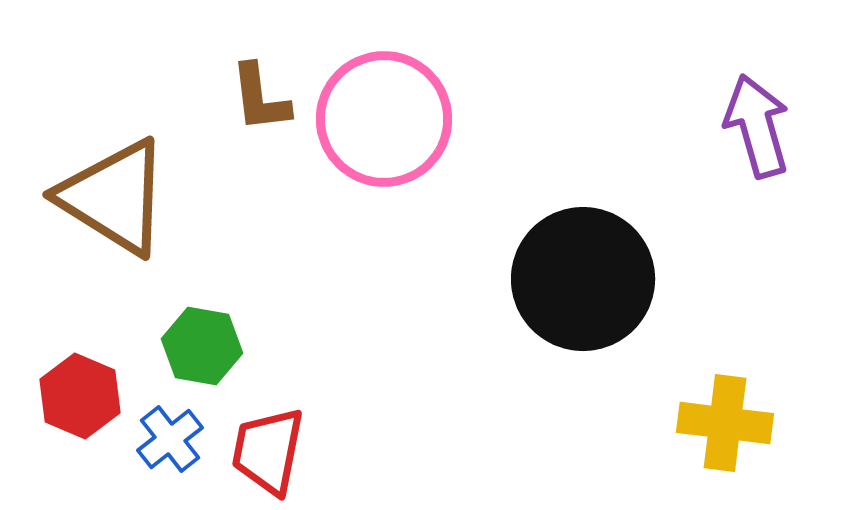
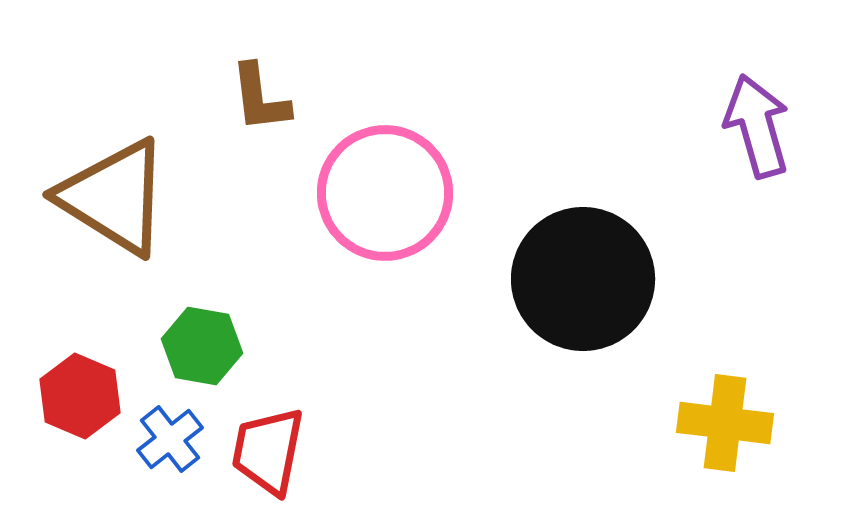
pink circle: moved 1 px right, 74 px down
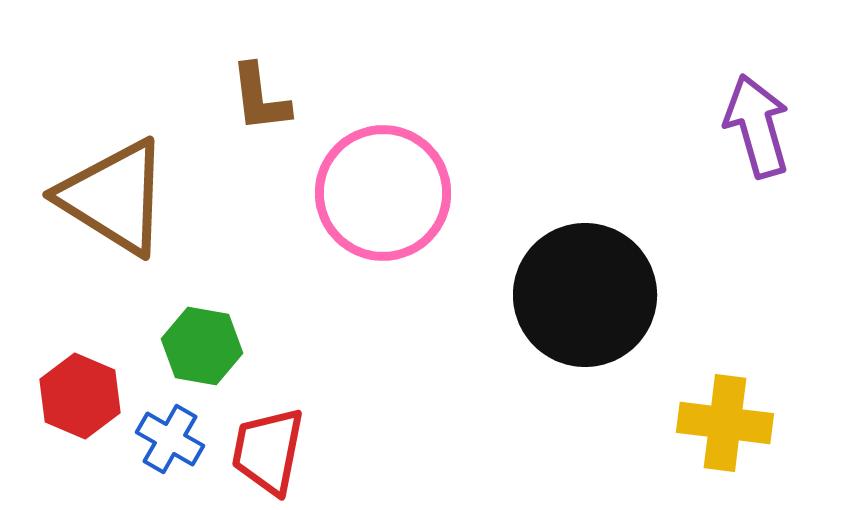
pink circle: moved 2 px left
black circle: moved 2 px right, 16 px down
blue cross: rotated 22 degrees counterclockwise
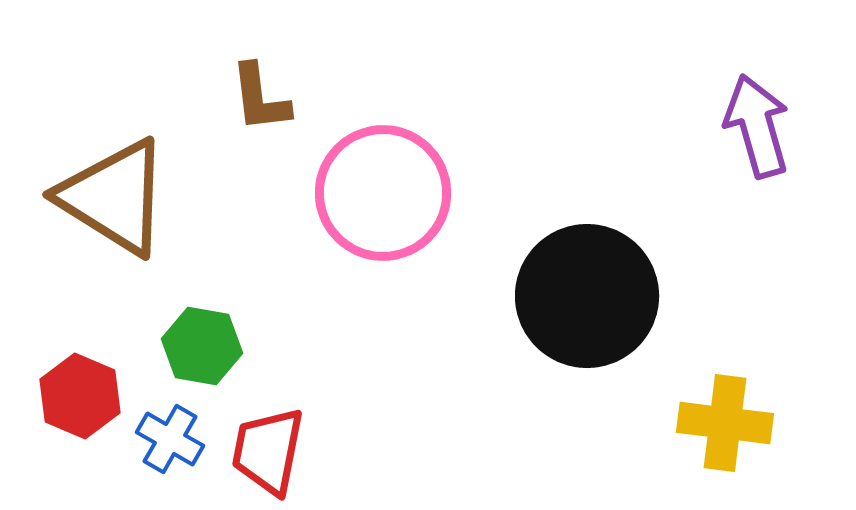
black circle: moved 2 px right, 1 px down
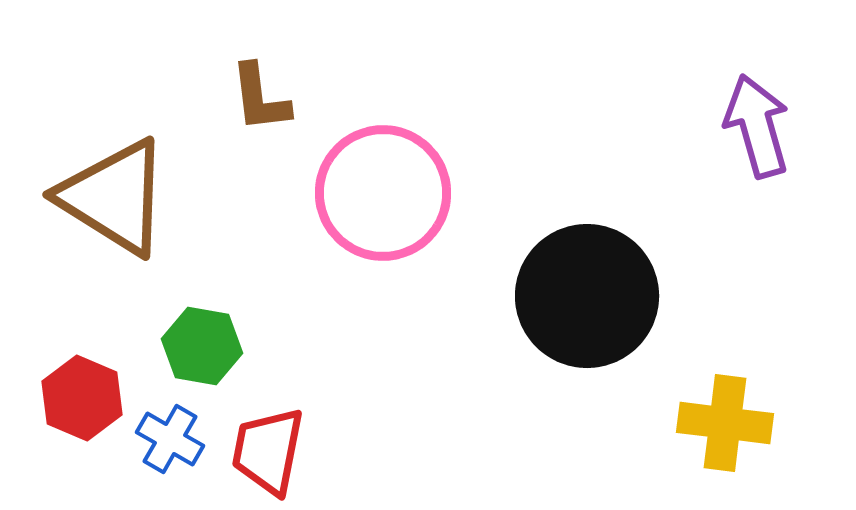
red hexagon: moved 2 px right, 2 px down
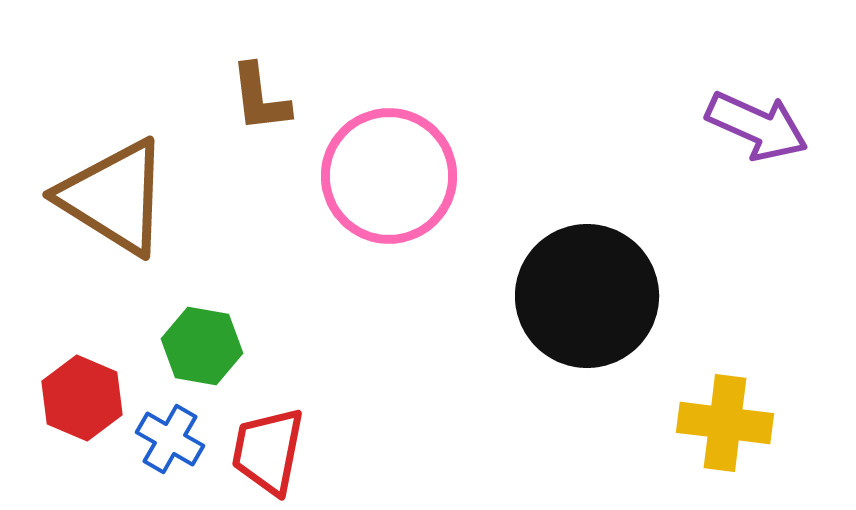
purple arrow: rotated 130 degrees clockwise
pink circle: moved 6 px right, 17 px up
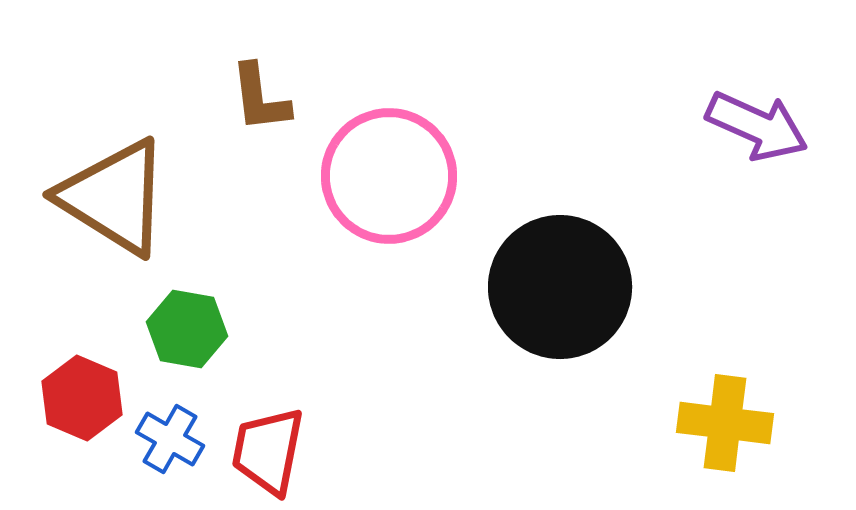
black circle: moved 27 px left, 9 px up
green hexagon: moved 15 px left, 17 px up
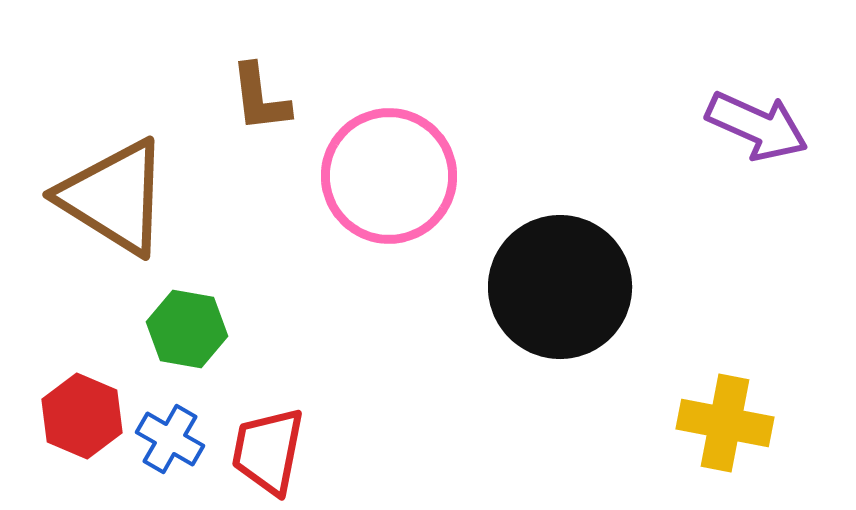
red hexagon: moved 18 px down
yellow cross: rotated 4 degrees clockwise
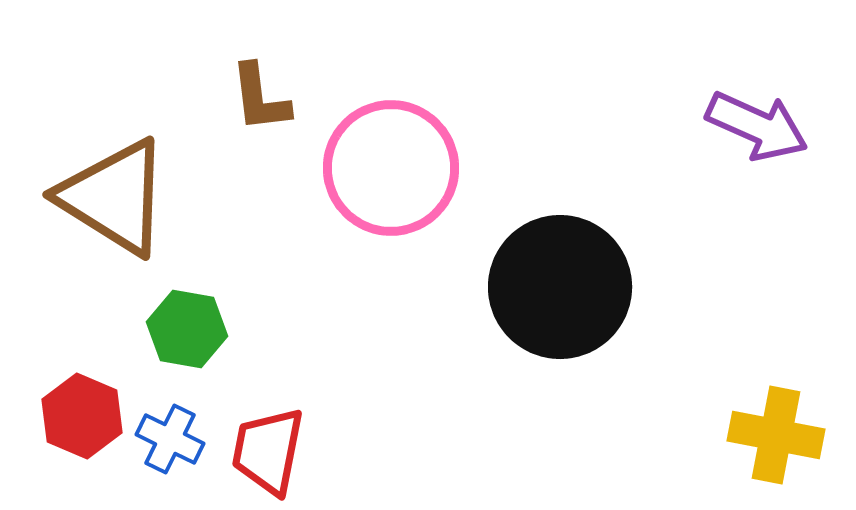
pink circle: moved 2 px right, 8 px up
yellow cross: moved 51 px right, 12 px down
blue cross: rotated 4 degrees counterclockwise
